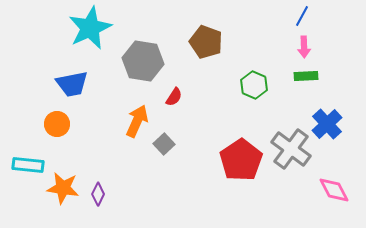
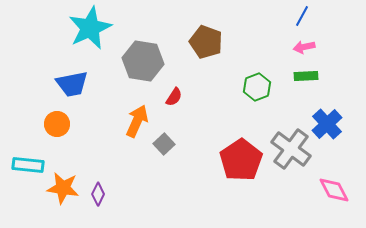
pink arrow: rotated 80 degrees clockwise
green hexagon: moved 3 px right, 2 px down; rotated 16 degrees clockwise
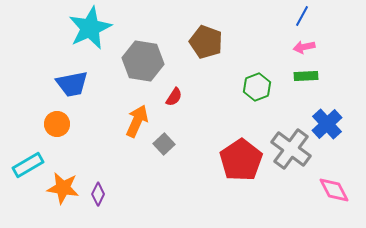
cyan rectangle: rotated 36 degrees counterclockwise
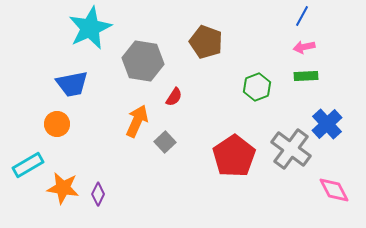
gray square: moved 1 px right, 2 px up
red pentagon: moved 7 px left, 4 px up
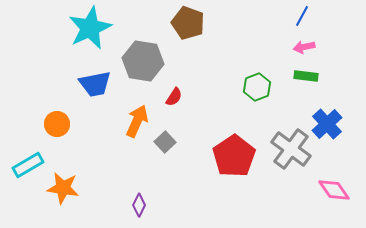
brown pentagon: moved 18 px left, 19 px up
green rectangle: rotated 10 degrees clockwise
blue trapezoid: moved 23 px right
pink diamond: rotated 8 degrees counterclockwise
purple diamond: moved 41 px right, 11 px down
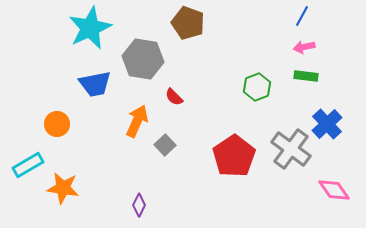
gray hexagon: moved 2 px up
red semicircle: rotated 102 degrees clockwise
gray square: moved 3 px down
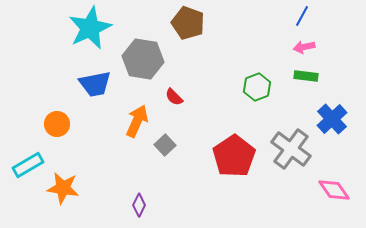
blue cross: moved 5 px right, 5 px up
